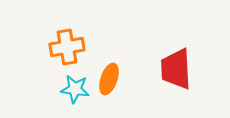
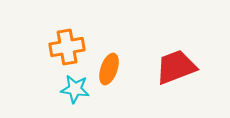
red trapezoid: moved 2 px up; rotated 72 degrees clockwise
orange ellipse: moved 10 px up
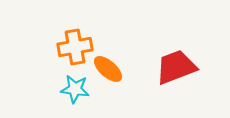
orange cross: moved 8 px right
orange ellipse: moved 1 px left; rotated 68 degrees counterclockwise
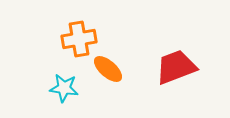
orange cross: moved 4 px right, 8 px up
cyan star: moved 11 px left, 1 px up
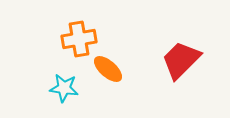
red trapezoid: moved 5 px right, 7 px up; rotated 24 degrees counterclockwise
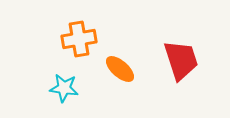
red trapezoid: rotated 117 degrees clockwise
orange ellipse: moved 12 px right
